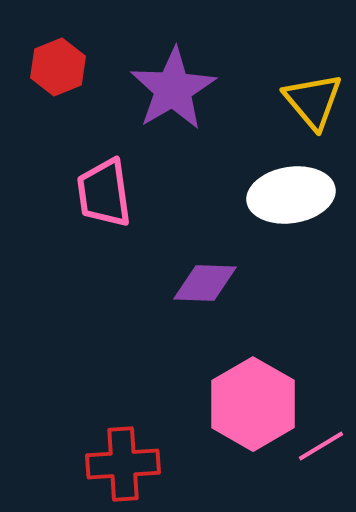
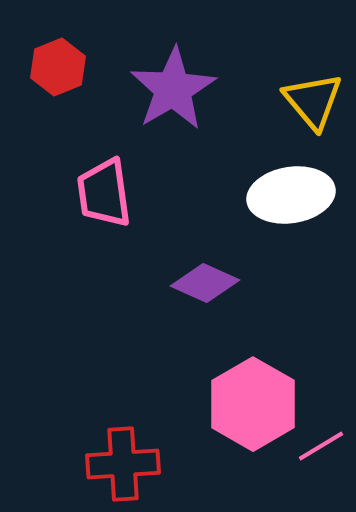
purple diamond: rotated 22 degrees clockwise
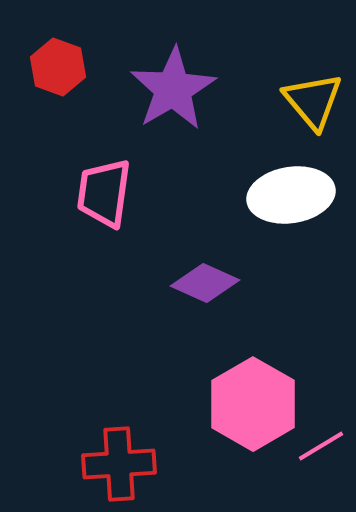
red hexagon: rotated 18 degrees counterclockwise
pink trapezoid: rotated 16 degrees clockwise
red cross: moved 4 px left
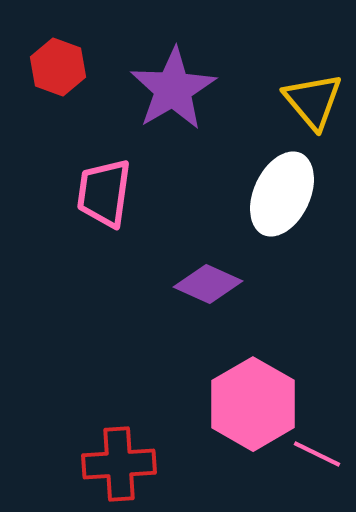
white ellipse: moved 9 px left, 1 px up; rotated 56 degrees counterclockwise
purple diamond: moved 3 px right, 1 px down
pink line: moved 4 px left, 8 px down; rotated 57 degrees clockwise
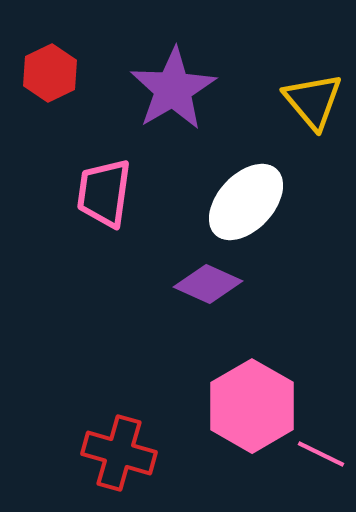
red hexagon: moved 8 px left, 6 px down; rotated 14 degrees clockwise
white ellipse: moved 36 px left, 8 px down; rotated 18 degrees clockwise
pink hexagon: moved 1 px left, 2 px down
pink line: moved 4 px right
red cross: moved 11 px up; rotated 20 degrees clockwise
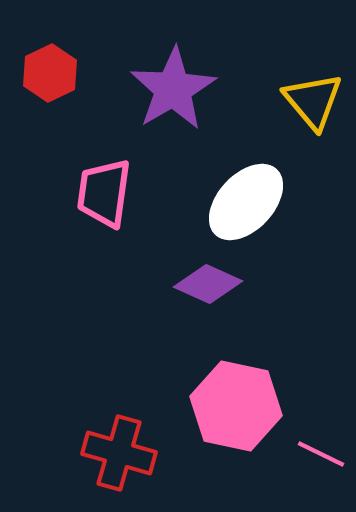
pink hexagon: moved 16 px left; rotated 18 degrees counterclockwise
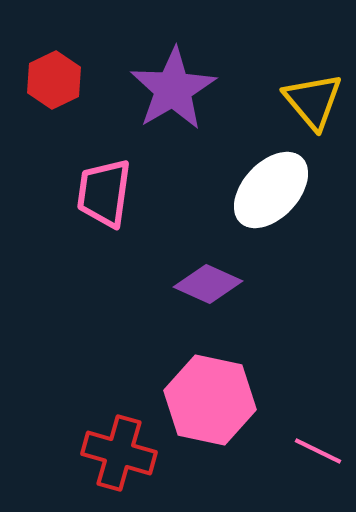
red hexagon: moved 4 px right, 7 px down
white ellipse: moved 25 px right, 12 px up
pink hexagon: moved 26 px left, 6 px up
pink line: moved 3 px left, 3 px up
